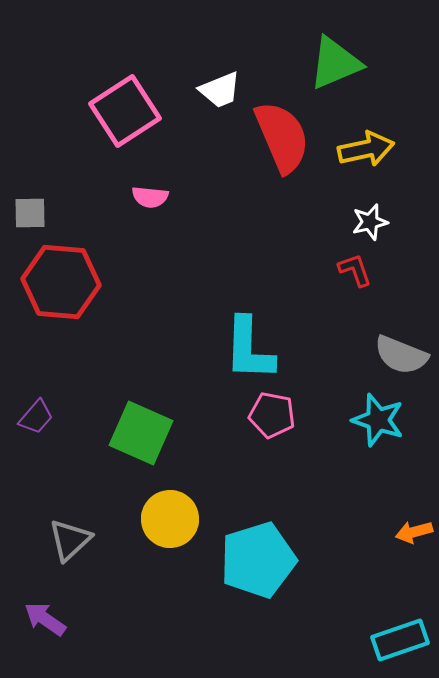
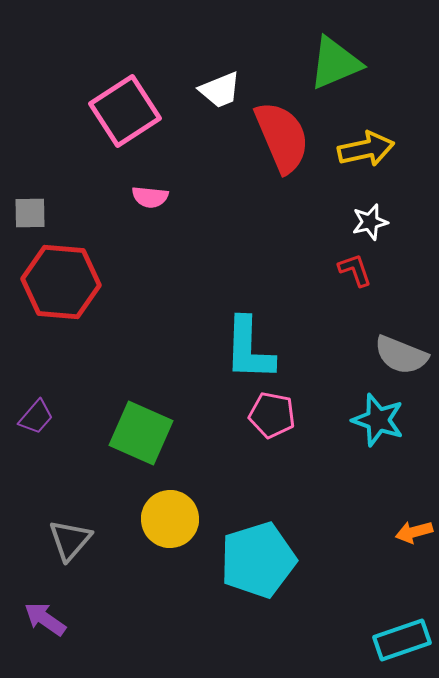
gray triangle: rotated 6 degrees counterclockwise
cyan rectangle: moved 2 px right
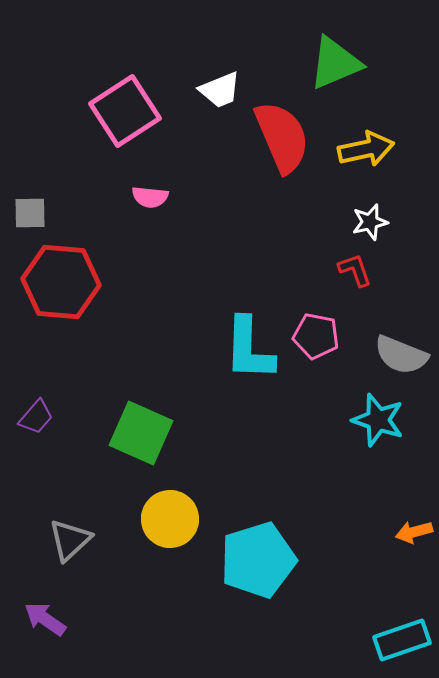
pink pentagon: moved 44 px right, 79 px up
gray triangle: rotated 6 degrees clockwise
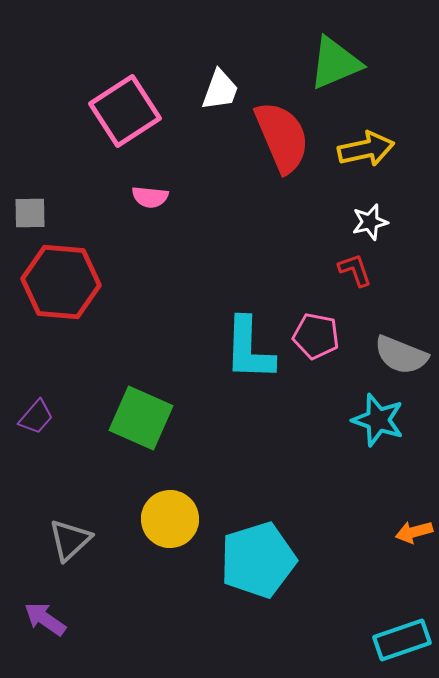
white trapezoid: rotated 48 degrees counterclockwise
green square: moved 15 px up
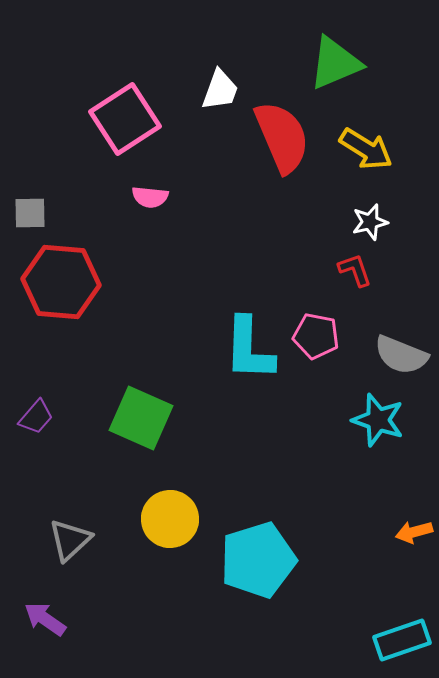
pink square: moved 8 px down
yellow arrow: rotated 44 degrees clockwise
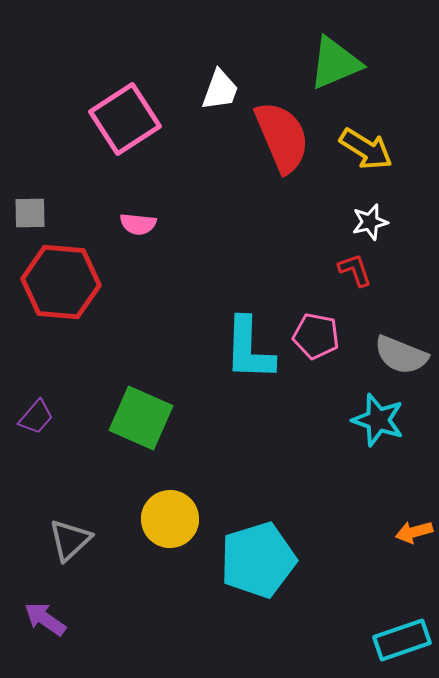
pink semicircle: moved 12 px left, 27 px down
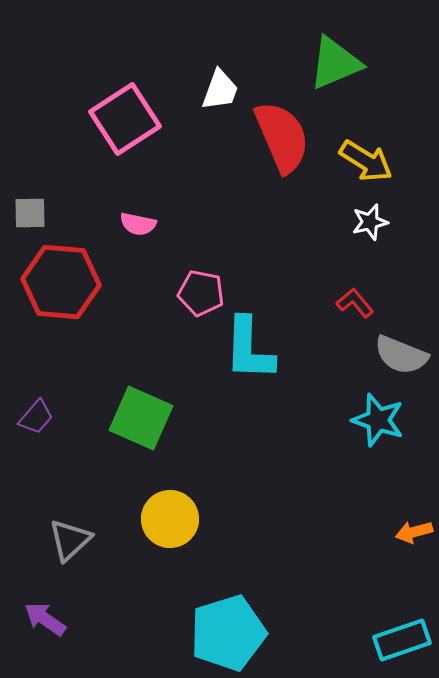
yellow arrow: moved 12 px down
pink semicircle: rotated 6 degrees clockwise
red L-shape: moved 33 px down; rotated 21 degrees counterclockwise
pink pentagon: moved 115 px left, 43 px up
cyan pentagon: moved 30 px left, 73 px down
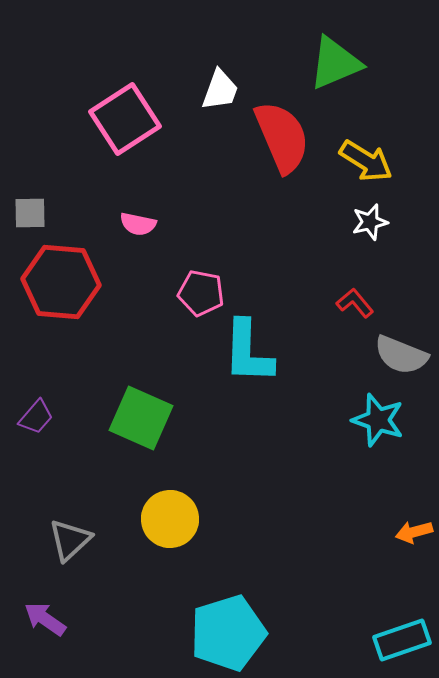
cyan L-shape: moved 1 px left, 3 px down
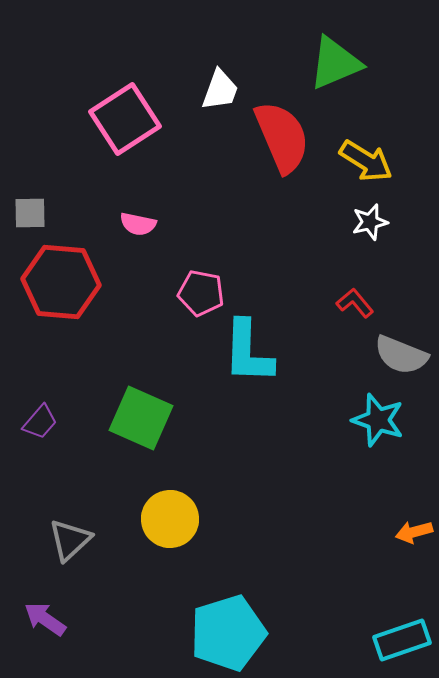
purple trapezoid: moved 4 px right, 5 px down
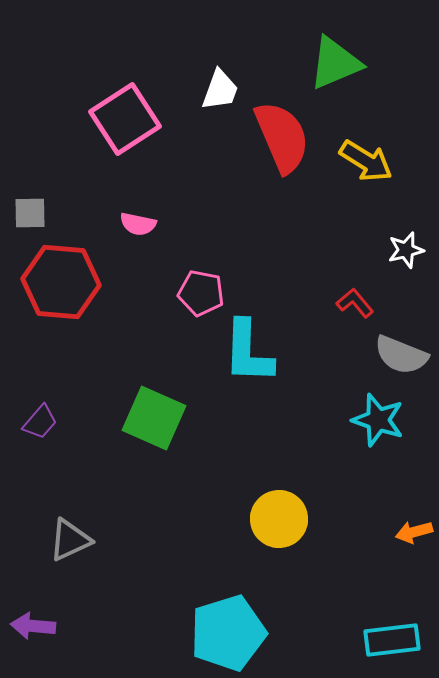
white star: moved 36 px right, 28 px down
green square: moved 13 px right
yellow circle: moved 109 px right
gray triangle: rotated 18 degrees clockwise
purple arrow: moved 12 px left, 7 px down; rotated 30 degrees counterclockwise
cyan rectangle: moved 10 px left; rotated 12 degrees clockwise
